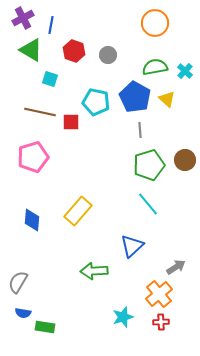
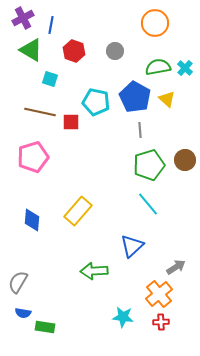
gray circle: moved 7 px right, 4 px up
green semicircle: moved 3 px right
cyan cross: moved 3 px up
cyan star: rotated 25 degrees clockwise
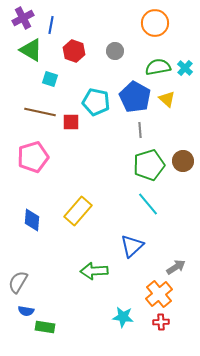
brown circle: moved 2 px left, 1 px down
blue semicircle: moved 3 px right, 2 px up
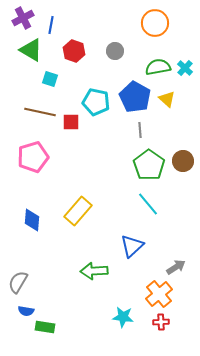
green pentagon: rotated 20 degrees counterclockwise
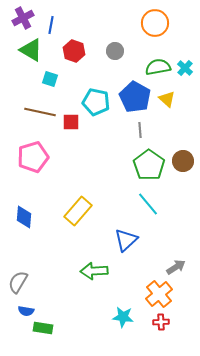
blue diamond: moved 8 px left, 3 px up
blue triangle: moved 6 px left, 6 px up
green rectangle: moved 2 px left, 1 px down
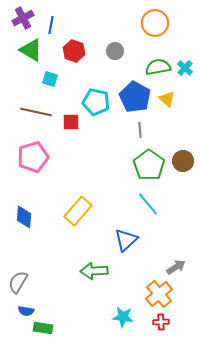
brown line: moved 4 px left
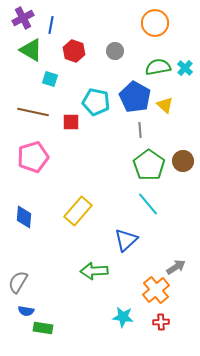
yellow triangle: moved 2 px left, 6 px down
brown line: moved 3 px left
orange cross: moved 3 px left, 4 px up
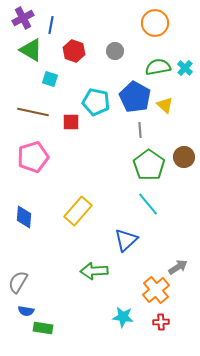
brown circle: moved 1 px right, 4 px up
gray arrow: moved 2 px right
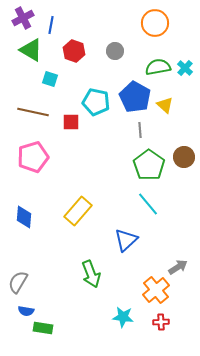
green arrow: moved 3 px left, 3 px down; rotated 108 degrees counterclockwise
